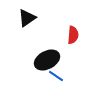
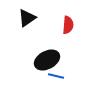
red semicircle: moved 5 px left, 10 px up
blue line: rotated 21 degrees counterclockwise
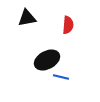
black triangle: rotated 24 degrees clockwise
blue line: moved 5 px right, 1 px down
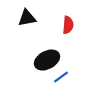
blue line: rotated 49 degrees counterclockwise
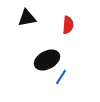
blue line: rotated 21 degrees counterclockwise
